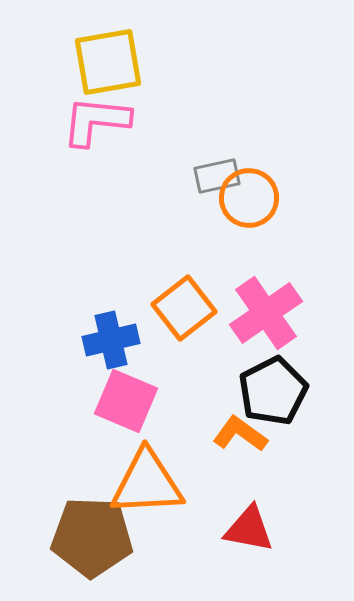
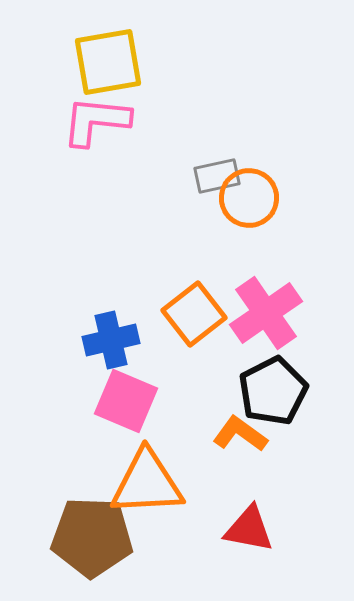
orange square: moved 10 px right, 6 px down
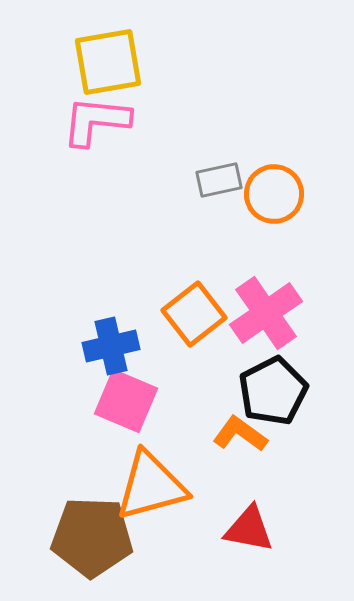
gray rectangle: moved 2 px right, 4 px down
orange circle: moved 25 px right, 4 px up
blue cross: moved 6 px down
orange triangle: moved 4 px right, 3 px down; rotated 12 degrees counterclockwise
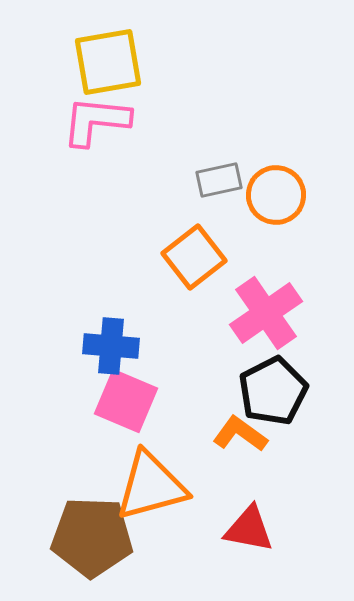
orange circle: moved 2 px right, 1 px down
orange square: moved 57 px up
blue cross: rotated 18 degrees clockwise
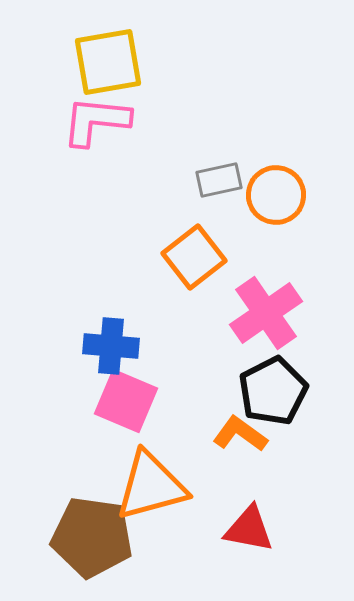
brown pentagon: rotated 6 degrees clockwise
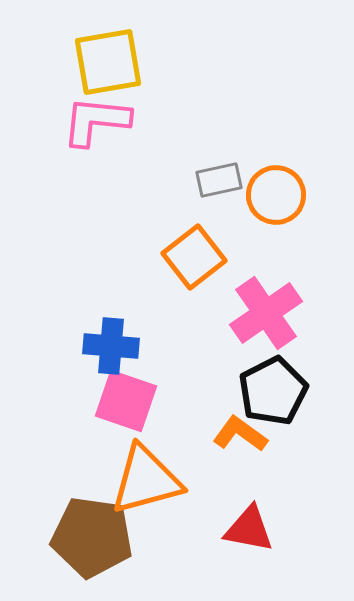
pink square: rotated 4 degrees counterclockwise
orange triangle: moved 5 px left, 6 px up
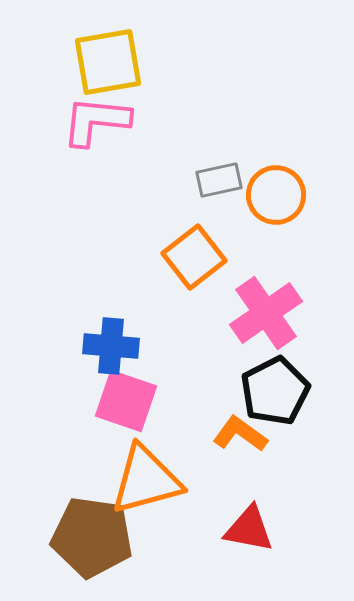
black pentagon: moved 2 px right
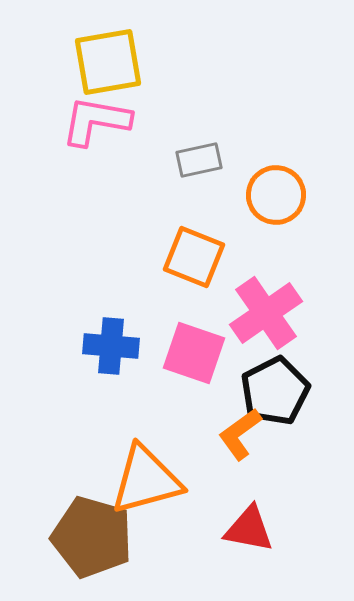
pink L-shape: rotated 4 degrees clockwise
gray rectangle: moved 20 px left, 20 px up
orange square: rotated 30 degrees counterclockwise
pink square: moved 68 px right, 48 px up
orange L-shape: rotated 72 degrees counterclockwise
brown pentagon: rotated 8 degrees clockwise
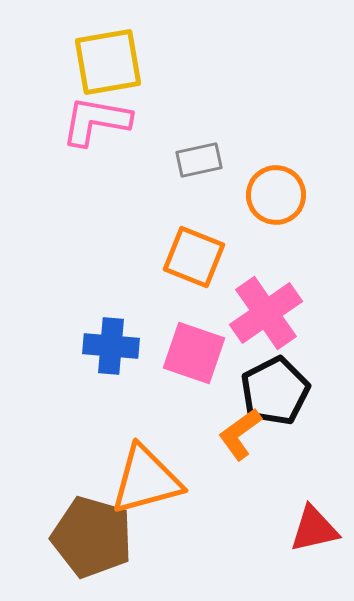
red triangle: moved 65 px right; rotated 24 degrees counterclockwise
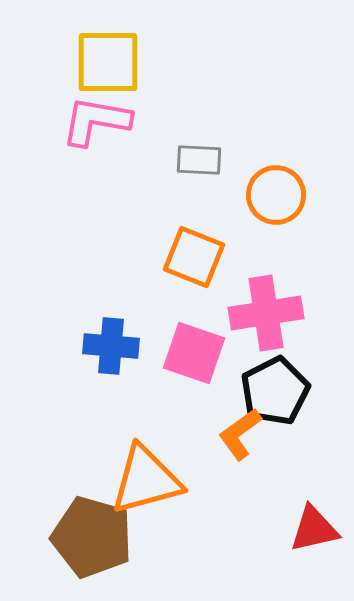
yellow square: rotated 10 degrees clockwise
gray rectangle: rotated 15 degrees clockwise
pink cross: rotated 26 degrees clockwise
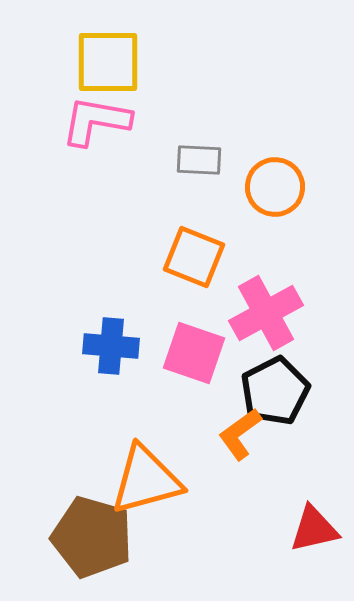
orange circle: moved 1 px left, 8 px up
pink cross: rotated 20 degrees counterclockwise
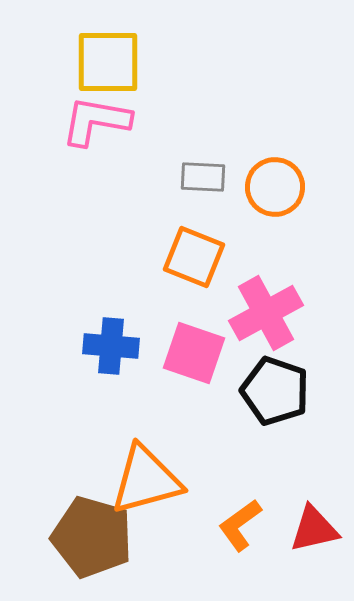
gray rectangle: moved 4 px right, 17 px down
black pentagon: rotated 26 degrees counterclockwise
orange L-shape: moved 91 px down
